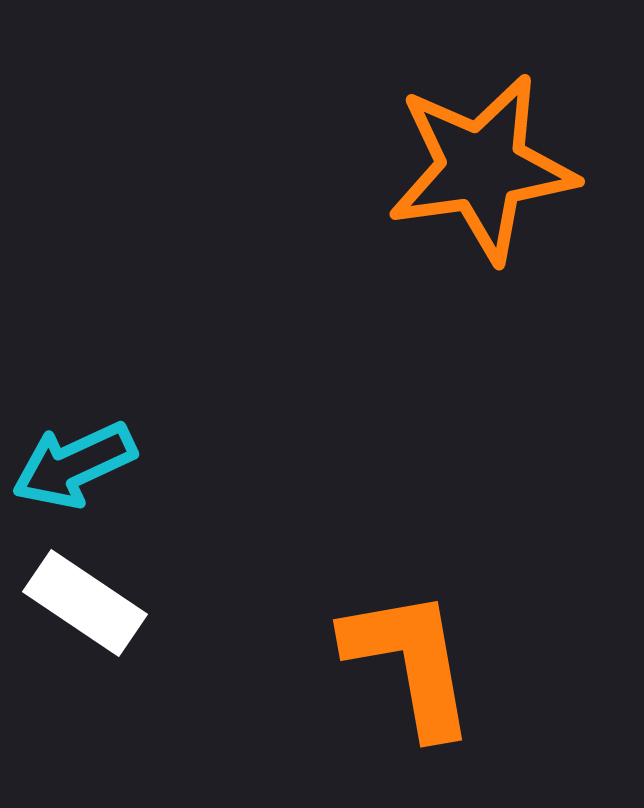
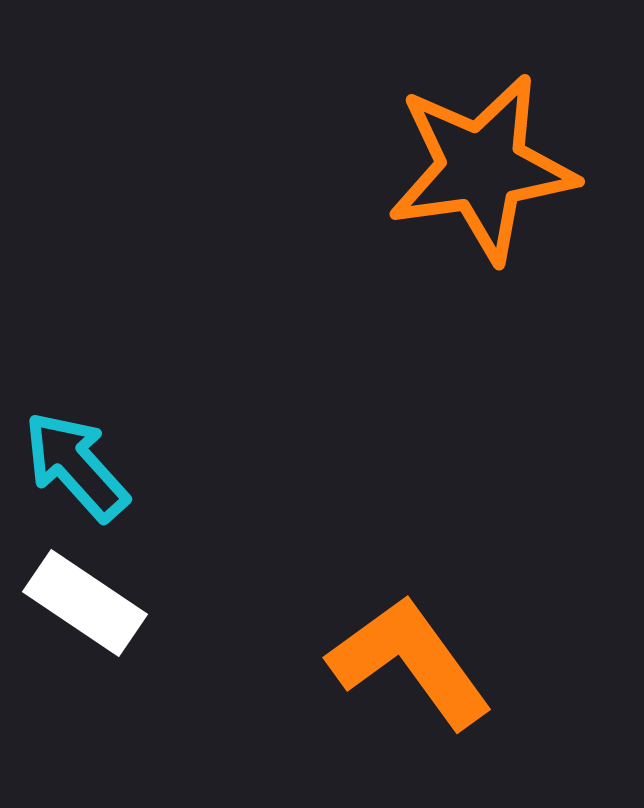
cyan arrow: moved 2 px right, 1 px down; rotated 73 degrees clockwise
orange L-shape: rotated 26 degrees counterclockwise
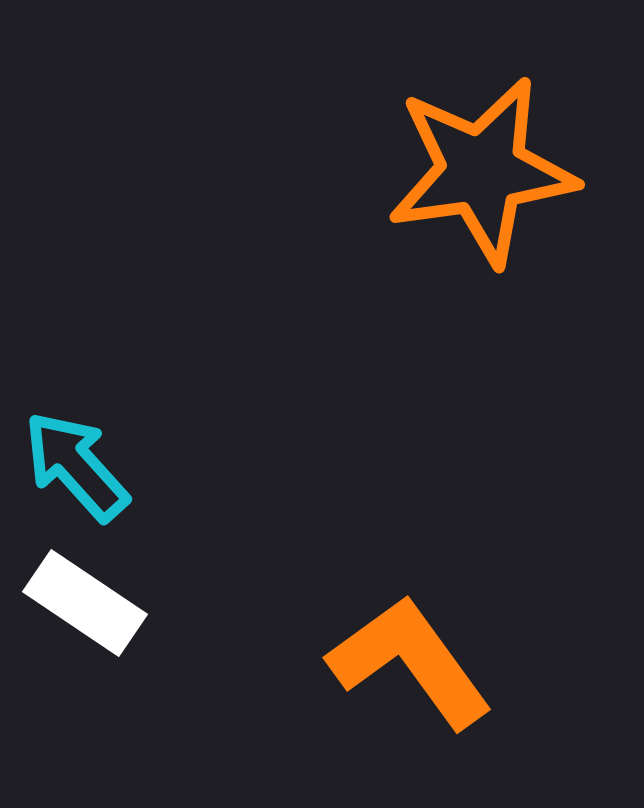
orange star: moved 3 px down
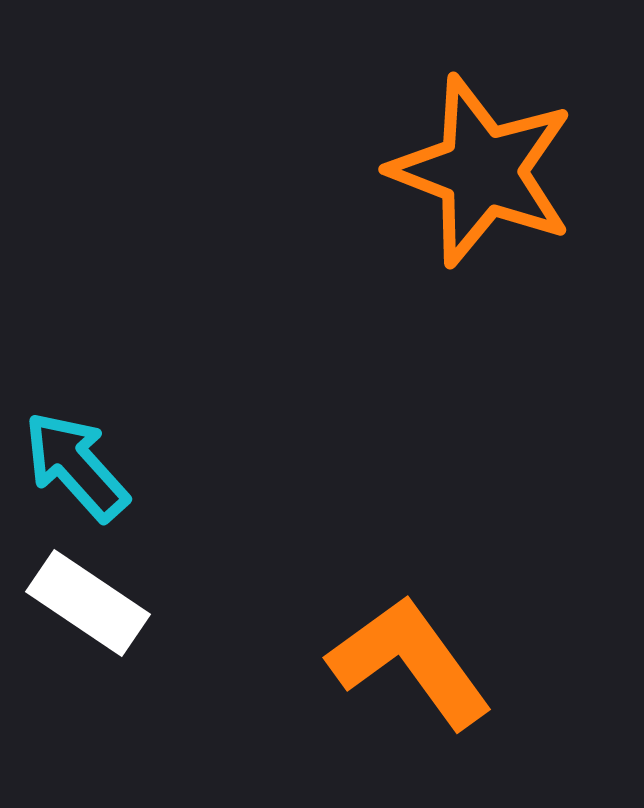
orange star: rotated 29 degrees clockwise
white rectangle: moved 3 px right
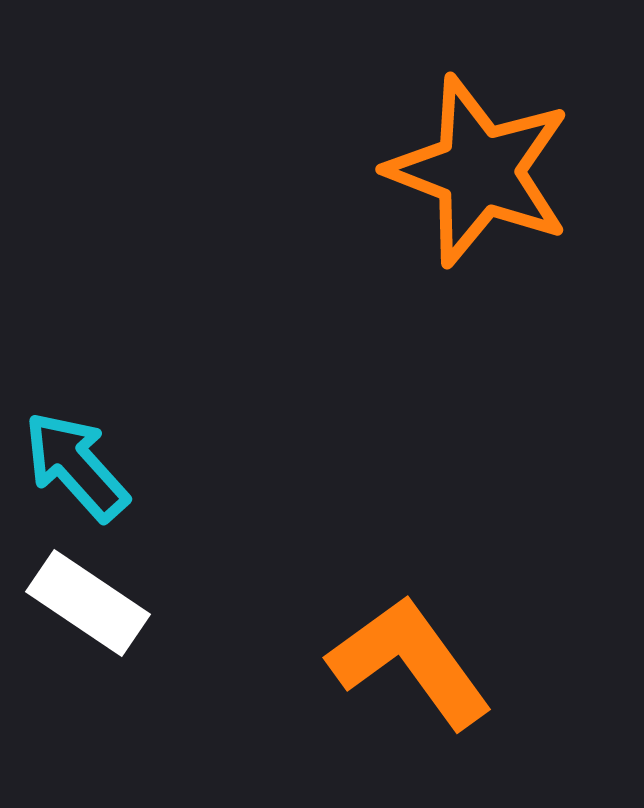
orange star: moved 3 px left
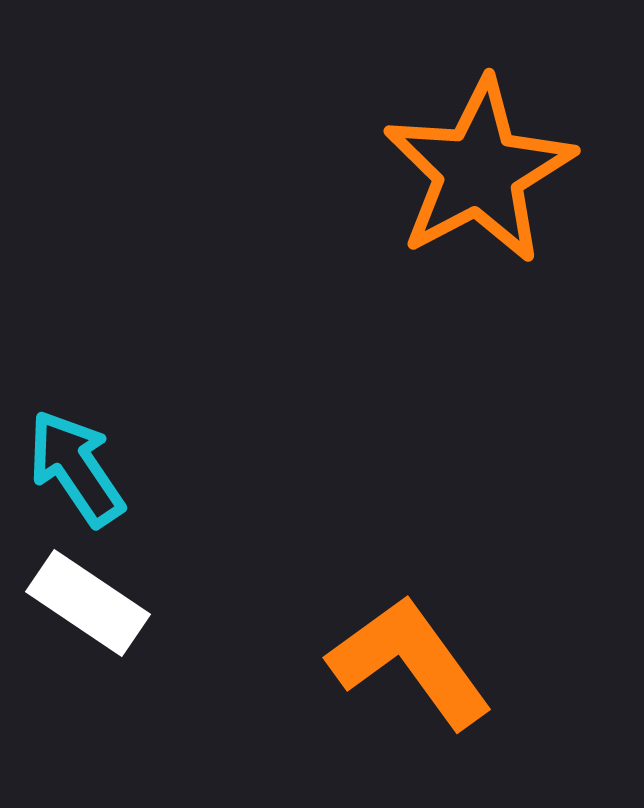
orange star: rotated 23 degrees clockwise
cyan arrow: moved 2 px down; rotated 8 degrees clockwise
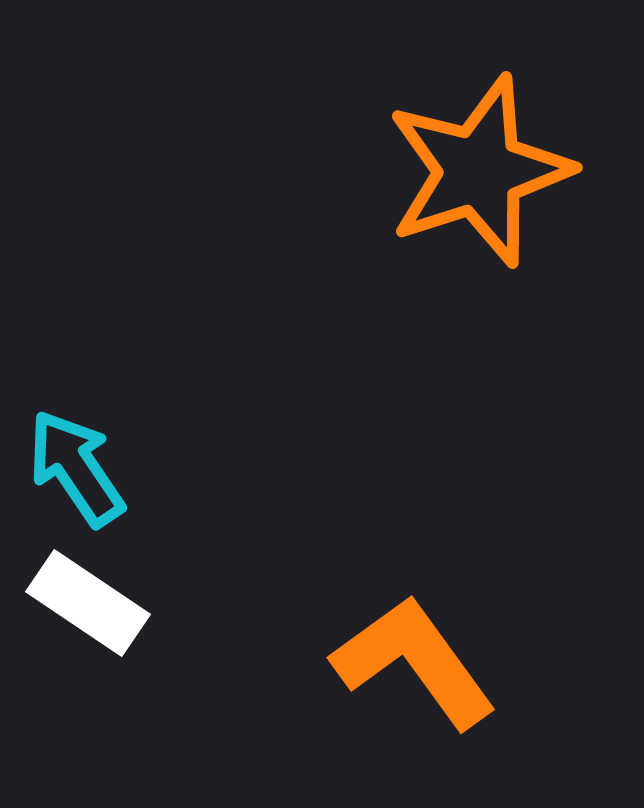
orange star: rotated 10 degrees clockwise
orange L-shape: moved 4 px right
